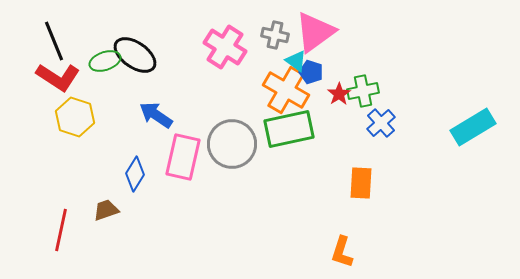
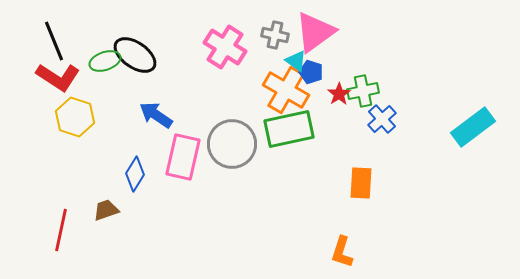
blue cross: moved 1 px right, 4 px up
cyan rectangle: rotated 6 degrees counterclockwise
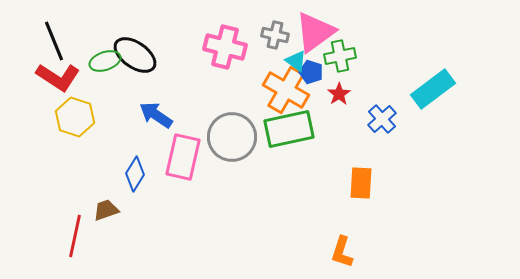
pink cross: rotated 18 degrees counterclockwise
green cross: moved 23 px left, 35 px up
cyan rectangle: moved 40 px left, 38 px up
gray circle: moved 7 px up
red line: moved 14 px right, 6 px down
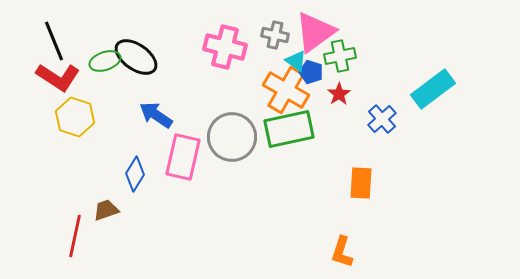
black ellipse: moved 1 px right, 2 px down
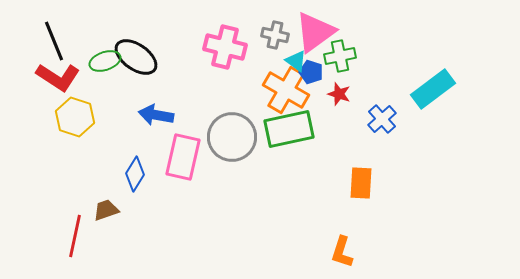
red star: rotated 20 degrees counterclockwise
blue arrow: rotated 24 degrees counterclockwise
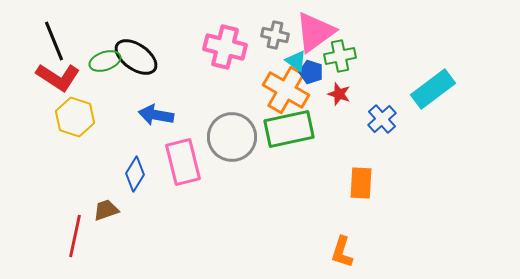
pink rectangle: moved 5 px down; rotated 27 degrees counterclockwise
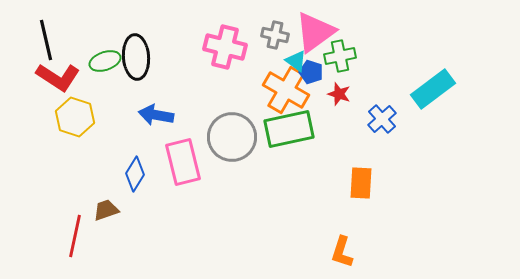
black line: moved 8 px left, 1 px up; rotated 9 degrees clockwise
black ellipse: rotated 51 degrees clockwise
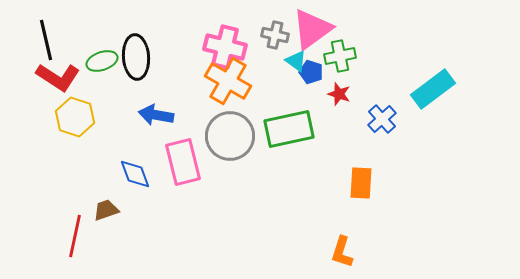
pink triangle: moved 3 px left, 3 px up
green ellipse: moved 3 px left
orange cross: moved 58 px left, 9 px up
gray circle: moved 2 px left, 1 px up
blue diamond: rotated 52 degrees counterclockwise
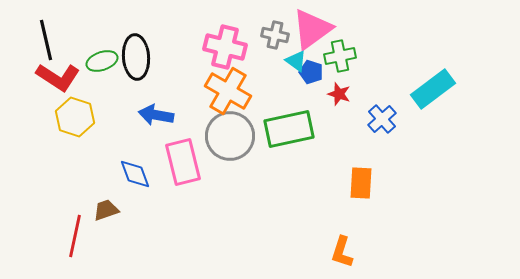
orange cross: moved 10 px down
